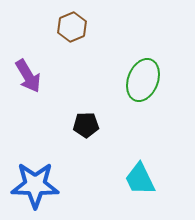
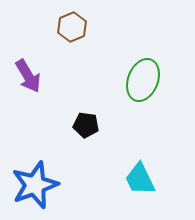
black pentagon: rotated 10 degrees clockwise
blue star: rotated 21 degrees counterclockwise
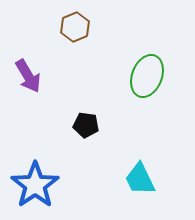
brown hexagon: moved 3 px right
green ellipse: moved 4 px right, 4 px up
blue star: rotated 15 degrees counterclockwise
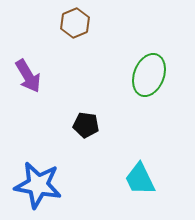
brown hexagon: moved 4 px up
green ellipse: moved 2 px right, 1 px up
blue star: moved 3 px right; rotated 27 degrees counterclockwise
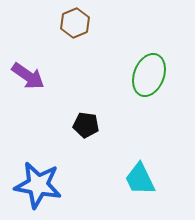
purple arrow: rotated 24 degrees counterclockwise
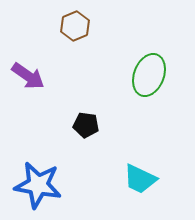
brown hexagon: moved 3 px down
cyan trapezoid: rotated 39 degrees counterclockwise
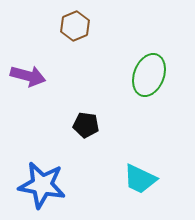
purple arrow: rotated 20 degrees counterclockwise
blue star: moved 4 px right
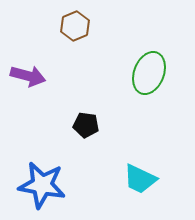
green ellipse: moved 2 px up
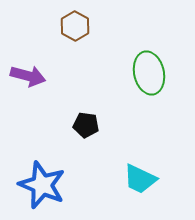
brown hexagon: rotated 8 degrees counterclockwise
green ellipse: rotated 33 degrees counterclockwise
blue star: rotated 12 degrees clockwise
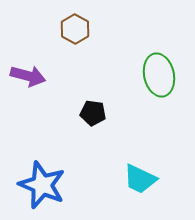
brown hexagon: moved 3 px down
green ellipse: moved 10 px right, 2 px down
black pentagon: moved 7 px right, 12 px up
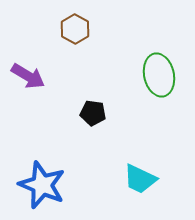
purple arrow: rotated 16 degrees clockwise
